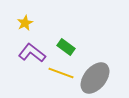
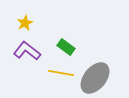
purple L-shape: moved 5 px left, 2 px up
yellow line: rotated 10 degrees counterclockwise
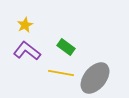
yellow star: moved 2 px down
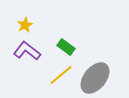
yellow line: moved 2 px down; rotated 50 degrees counterclockwise
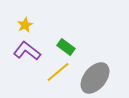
yellow line: moved 3 px left, 3 px up
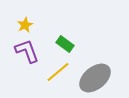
green rectangle: moved 1 px left, 3 px up
purple L-shape: rotated 32 degrees clockwise
gray ellipse: rotated 12 degrees clockwise
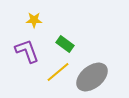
yellow star: moved 9 px right, 5 px up; rotated 28 degrees clockwise
gray ellipse: moved 3 px left, 1 px up
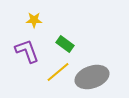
gray ellipse: rotated 20 degrees clockwise
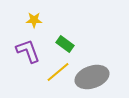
purple L-shape: moved 1 px right
